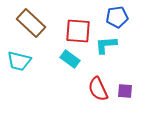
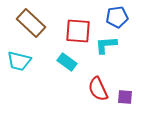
cyan rectangle: moved 3 px left, 3 px down
purple square: moved 6 px down
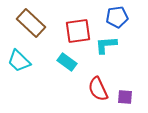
red square: rotated 12 degrees counterclockwise
cyan trapezoid: rotated 30 degrees clockwise
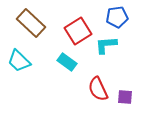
red square: rotated 24 degrees counterclockwise
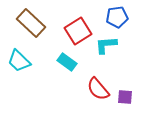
red semicircle: rotated 15 degrees counterclockwise
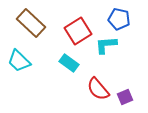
blue pentagon: moved 2 px right, 2 px down; rotated 20 degrees clockwise
cyan rectangle: moved 2 px right, 1 px down
purple square: rotated 28 degrees counterclockwise
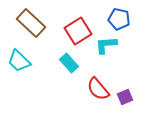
cyan rectangle: rotated 12 degrees clockwise
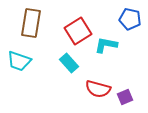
blue pentagon: moved 11 px right
brown rectangle: rotated 56 degrees clockwise
cyan L-shape: rotated 15 degrees clockwise
cyan trapezoid: rotated 25 degrees counterclockwise
red semicircle: rotated 35 degrees counterclockwise
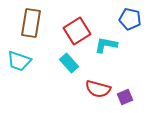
red square: moved 1 px left
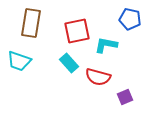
red square: rotated 20 degrees clockwise
red semicircle: moved 12 px up
